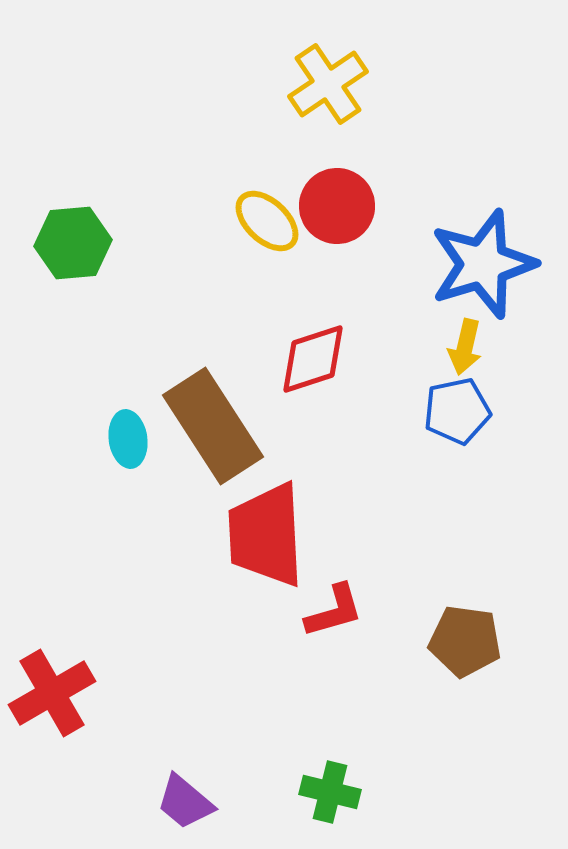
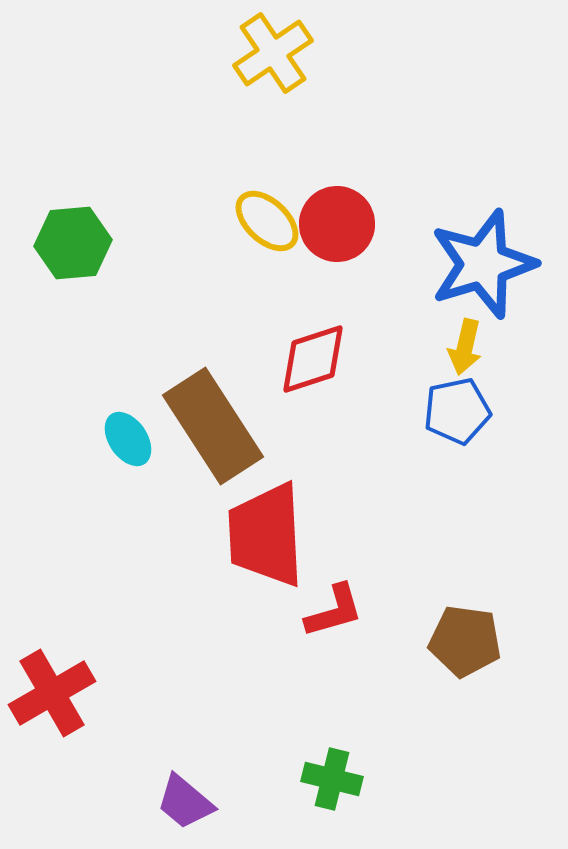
yellow cross: moved 55 px left, 31 px up
red circle: moved 18 px down
cyan ellipse: rotated 26 degrees counterclockwise
green cross: moved 2 px right, 13 px up
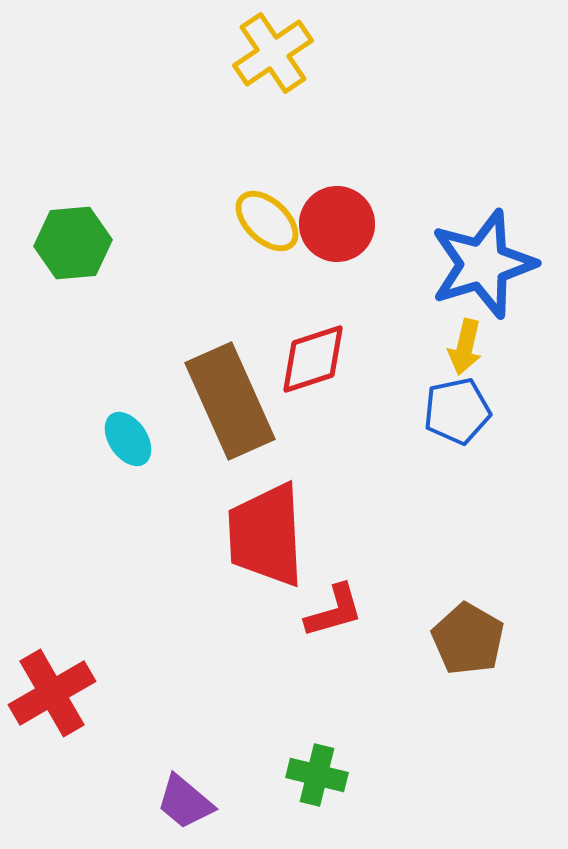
brown rectangle: moved 17 px right, 25 px up; rotated 9 degrees clockwise
brown pentagon: moved 3 px right, 2 px up; rotated 22 degrees clockwise
green cross: moved 15 px left, 4 px up
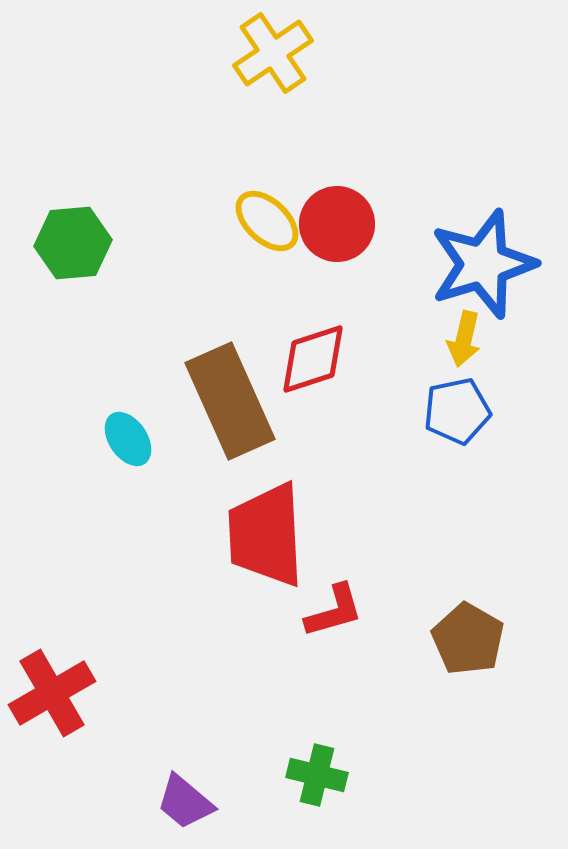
yellow arrow: moved 1 px left, 8 px up
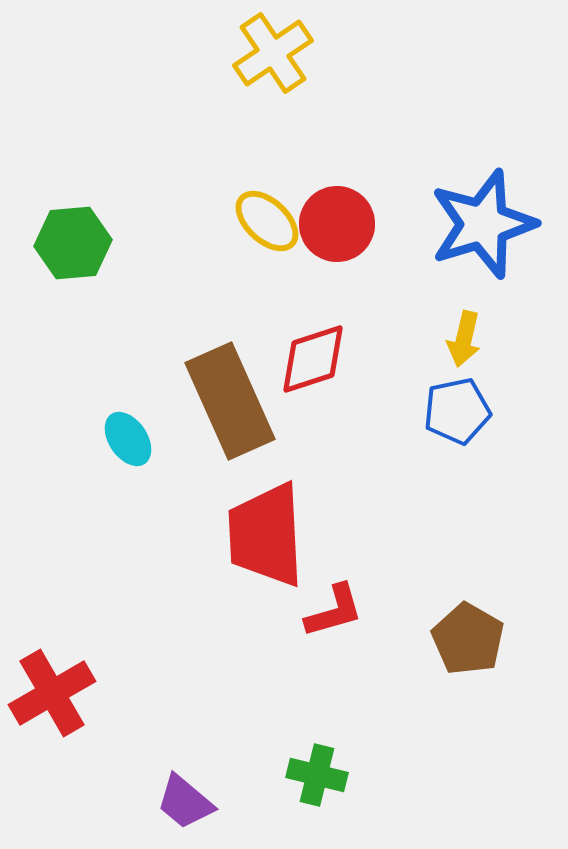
blue star: moved 40 px up
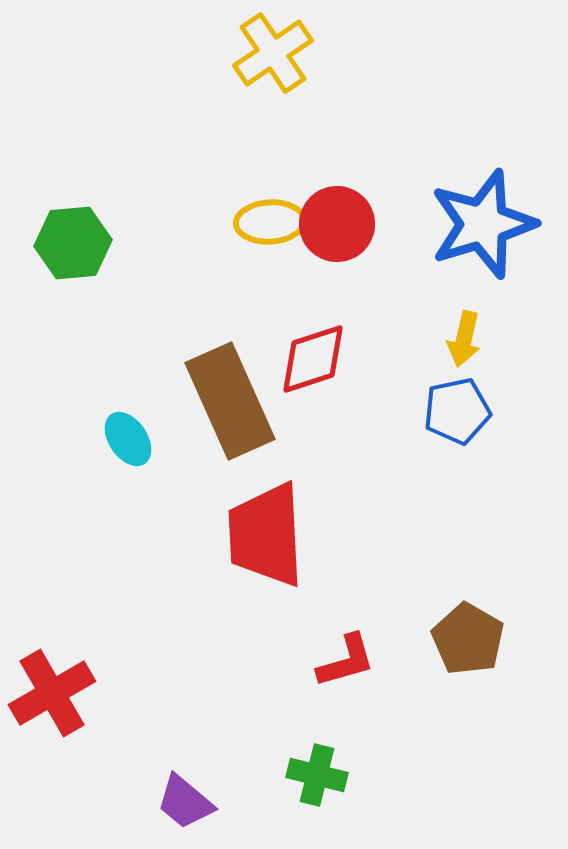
yellow ellipse: moved 3 px right, 1 px down; rotated 46 degrees counterclockwise
red L-shape: moved 12 px right, 50 px down
